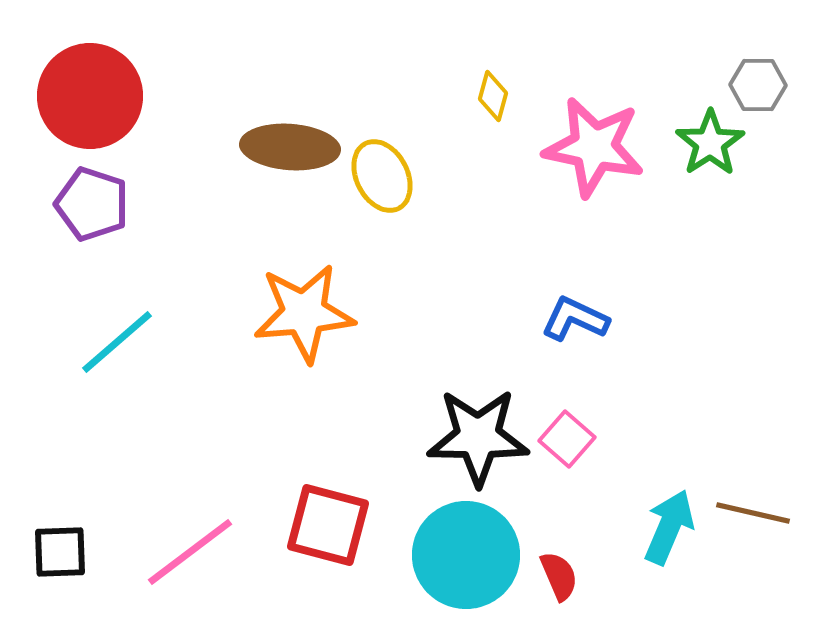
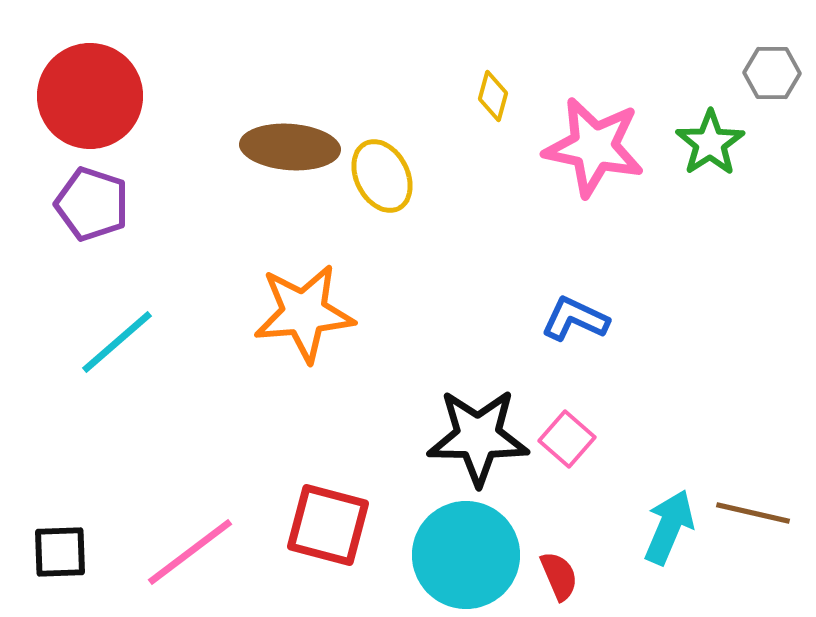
gray hexagon: moved 14 px right, 12 px up
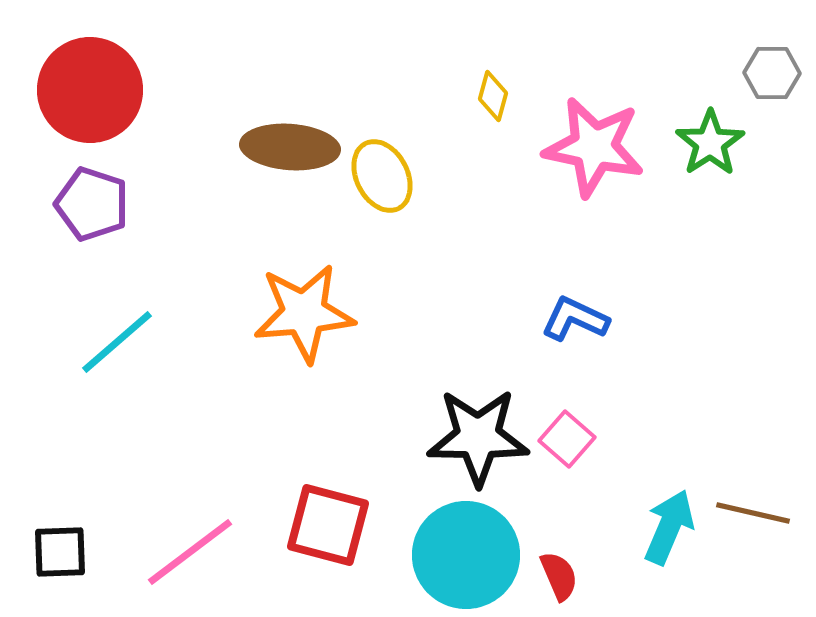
red circle: moved 6 px up
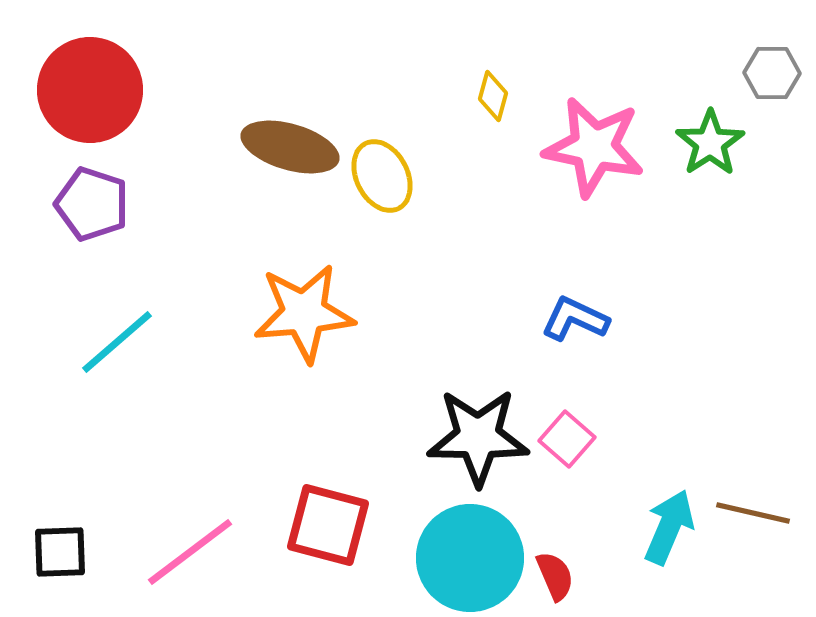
brown ellipse: rotated 12 degrees clockwise
cyan circle: moved 4 px right, 3 px down
red semicircle: moved 4 px left
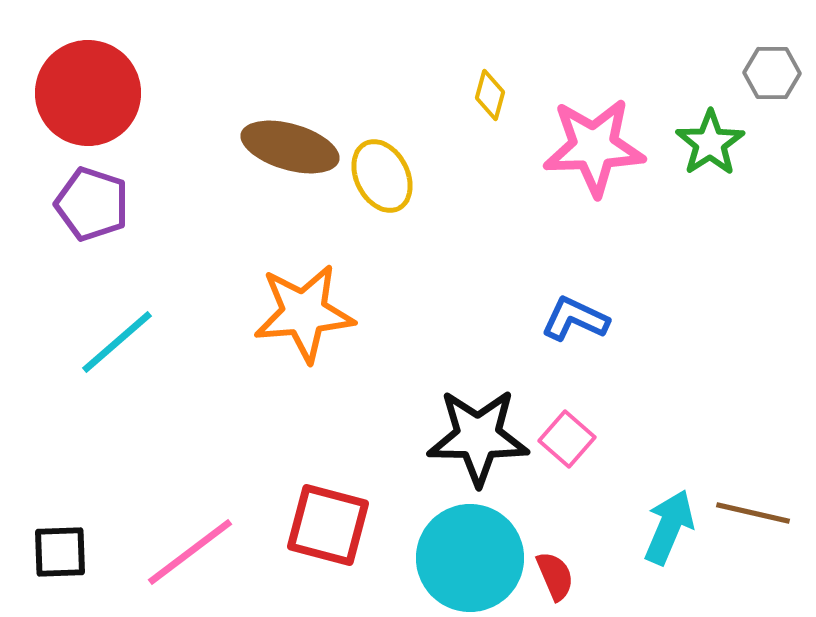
red circle: moved 2 px left, 3 px down
yellow diamond: moved 3 px left, 1 px up
pink star: rotated 14 degrees counterclockwise
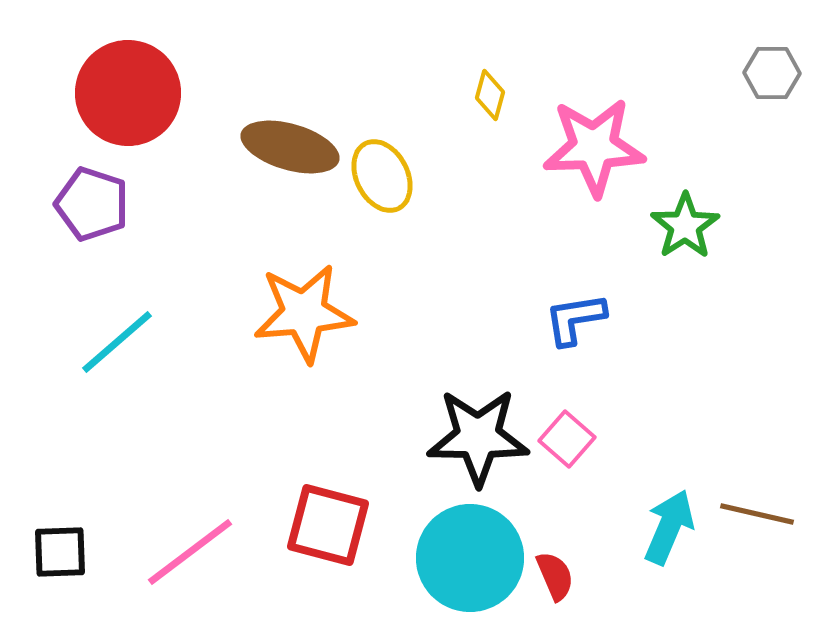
red circle: moved 40 px right
green star: moved 25 px left, 83 px down
blue L-shape: rotated 34 degrees counterclockwise
brown line: moved 4 px right, 1 px down
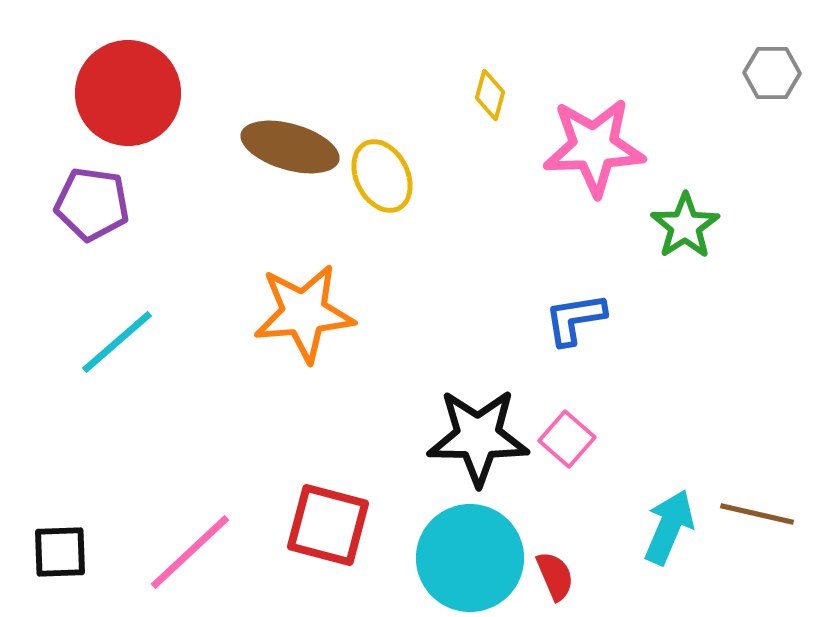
purple pentagon: rotated 10 degrees counterclockwise
pink line: rotated 6 degrees counterclockwise
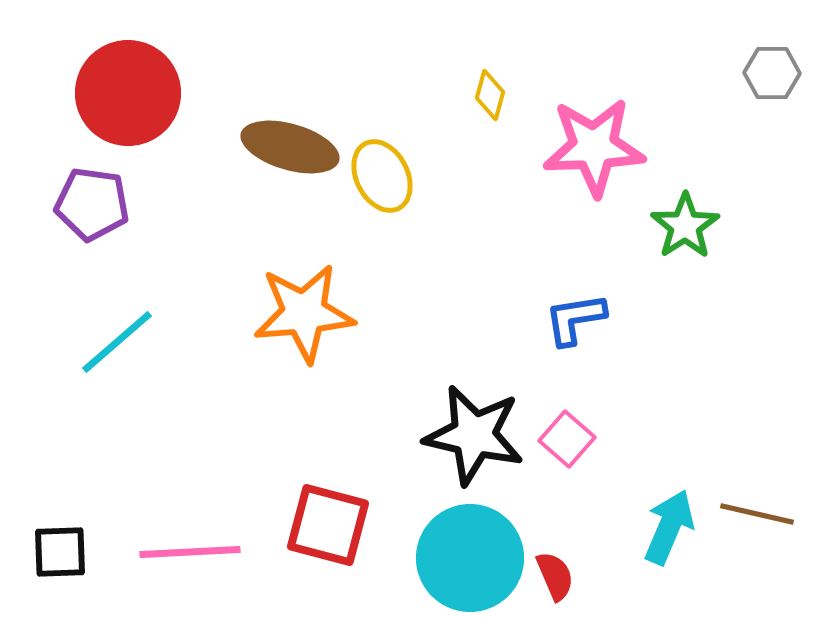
black star: moved 4 px left, 2 px up; rotated 12 degrees clockwise
pink line: rotated 40 degrees clockwise
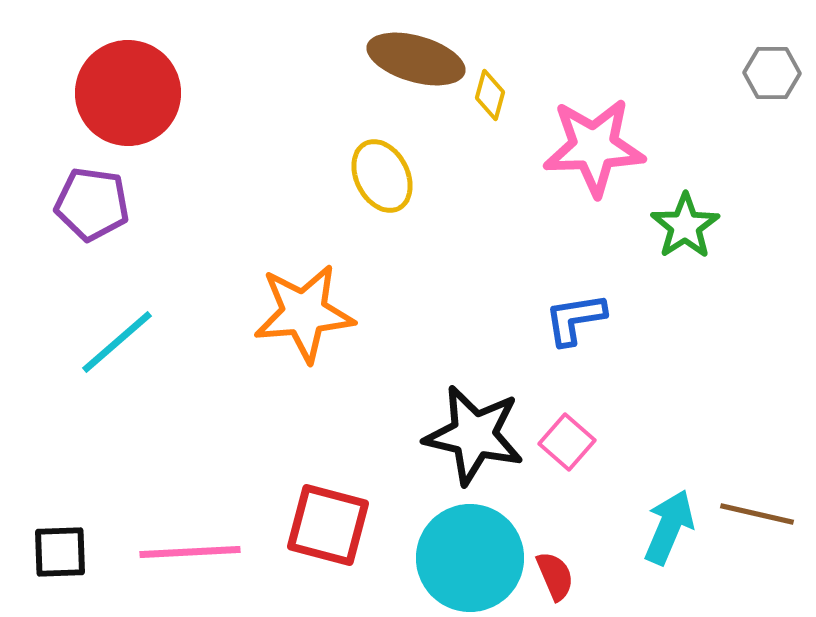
brown ellipse: moved 126 px right, 88 px up
pink square: moved 3 px down
